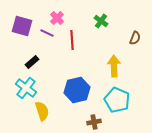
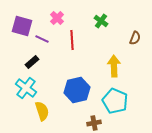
purple line: moved 5 px left, 6 px down
cyan pentagon: moved 2 px left, 1 px down
brown cross: moved 1 px down
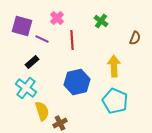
blue hexagon: moved 8 px up
brown cross: moved 34 px left; rotated 16 degrees counterclockwise
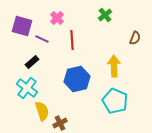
green cross: moved 4 px right, 6 px up; rotated 16 degrees clockwise
blue hexagon: moved 3 px up
cyan cross: moved 1 px right
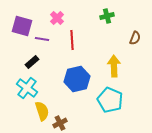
green cross: moved 2 px right, 1 px down; rotated 24 degrees clockwise
purple line: rotated 16 degrees counterclockwise
cyan pentagon: moved 5 px left, 1 px up
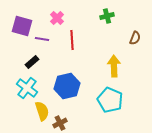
blue hexagon: moved 10 px left, 7 px down
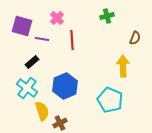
yellow arrow: moved 9 px right
blue hexagon: moved 2 px left; rotated 10 degrees counterclockwise
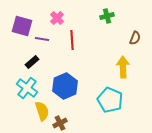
yellow arrow: moved 1 px down
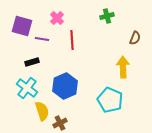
black rectangle: rotated 24 degrees clockwise
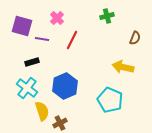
red line: rotated 30 degrees clockwise
yellow arrow: rotated 75 degrees counterclockwise
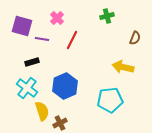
cyan pentagon: rotated 30 degrees counterclockwise
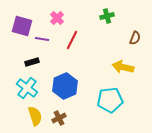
yellow semicircle: moved 7 px left, 5 px down
brown cross: moved 1 px left, 5 px up
